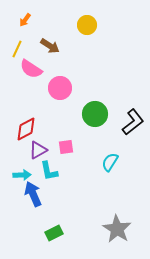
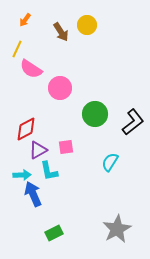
brown arrow: moved 11 px right, 14 px up; rotated 24 degrees clockwise
gray star: rotated 12 degrees clockwise
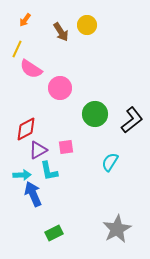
black L-shape: moved 1 px left, 2 px up
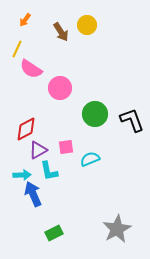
black L-shape: rotated 72 degrees counterclockwise
cyan semicircle: moved 20 px left, 3 px up; rotated 36 degrees clockwise
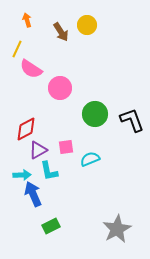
orange arrow: moved 2 px right; rotated 128 degrees clockwise
green rectangle: moved 3 px left, 7 px up
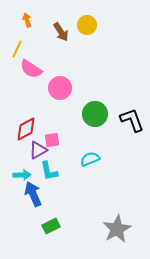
pink square: moved 14 px left, 7 px up
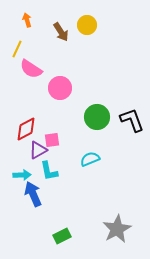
green circle: moved 2 px right, 3 px down
green rectangle: moved 11 px right, 10 px down
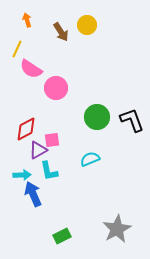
pink circle: moved 4 px left
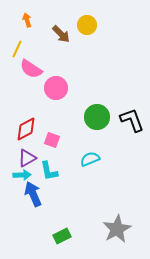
brown arrow: moved 2 px down; rotated 12 degrees counterclockwise
pink square: rotated 28 degrees clockwise
purple triangle: moved 11 px left, 8 px down
